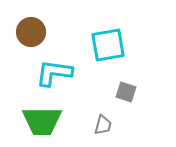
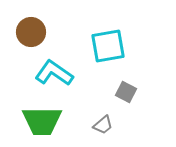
cyan square: moved 1 px down
cyan L-shape: rotated 27 degrees clockwise
gray square: rotated 10 degrees clockwise
gray trapezoid: rotated 35 degrees clockwise
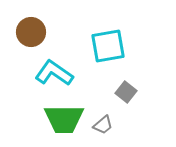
gray square: rotated 10 degrees clockwise
green trapezoid: moved 22 px right, 2 px up
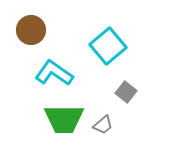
brown circle: moved 2 px up
cyan square: rotated 30 degrees counterclockwise
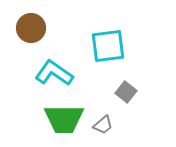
brown circle: moved 2 px up
cyan square: rotated 33 degrees clockwise
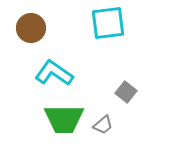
cyan square: moved 23 px up
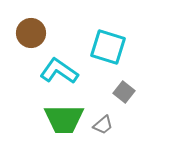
cyan square: moved 24 px down; rotated 24 degrees clockwise
brown circle: moved 5 px down
cyan L-shape: moved 5 px right, 2 px up
gray square: moved 2 px left
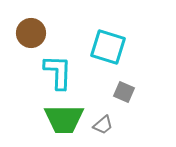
cyan L-shape: moved 1 px left, 1 px down; rotated 57 degrees clockwise
gray square: rotated 15 degrees counterclockwise
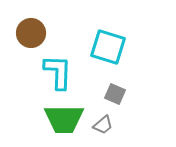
gray square: moved 9 px left, 2 px down
